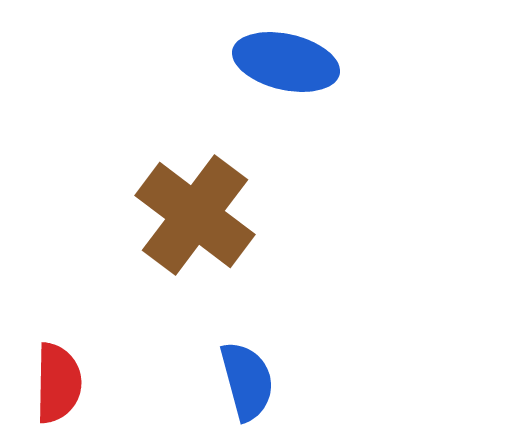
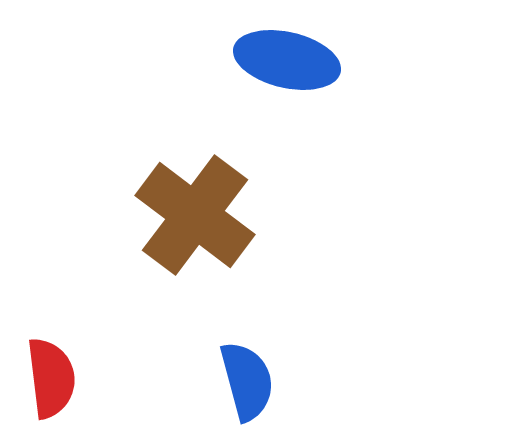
blue ellipse: moved 1 px right, 2 px up
red semicircle: moved 7 px left, 5 px up; rotated 8 degrees counterclockwise
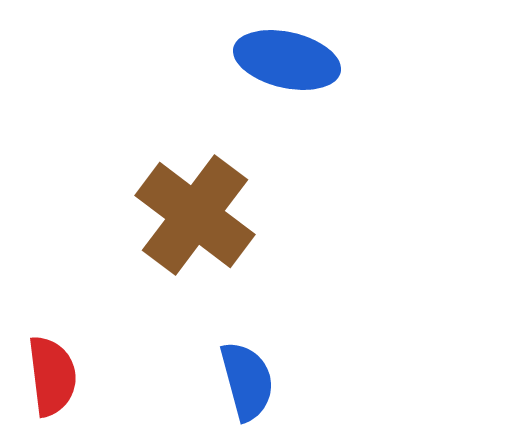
red semicircle: moved 1 px right, 2 px up
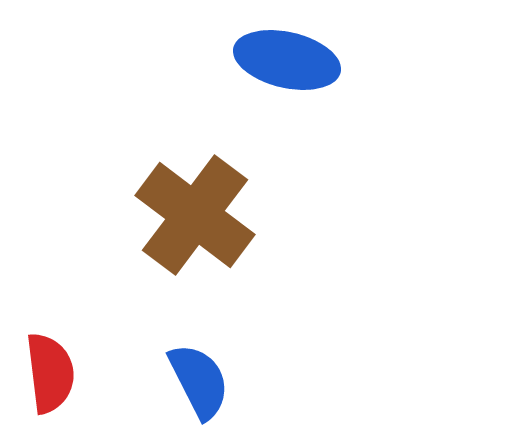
red semicircle: moved 2 px left, 3 px up
blue semicircle: moved 48 px left; rotated 12 degrees counterclockwise
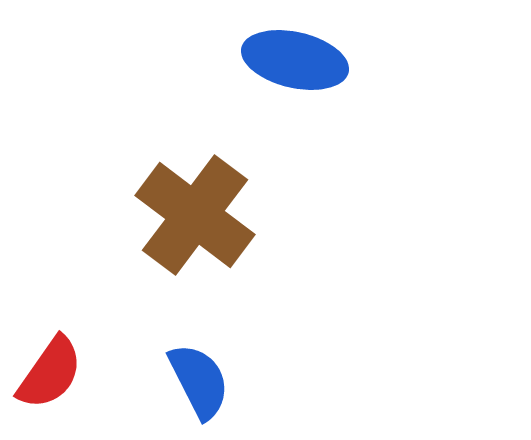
blue ellipse: moved 8 px right
red semicircle: rotated 42 degrees clockwise
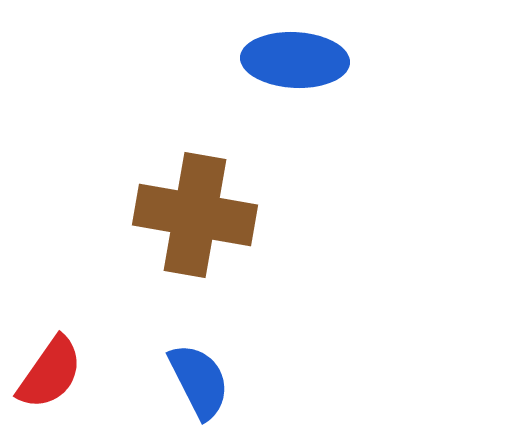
blue ellipse: rotated 10 degrees counterclockwise
brown cross: rotated 27 degrees counterclockwise
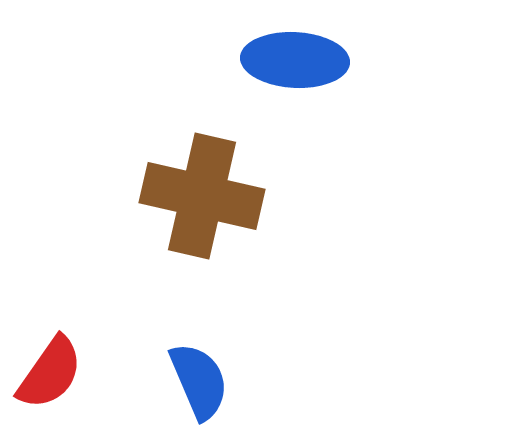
brown cross: moved 7 px right, 19 px up; rotated 3 degrees clockwise
blue semicircle: rotated 4 degrees clockwise
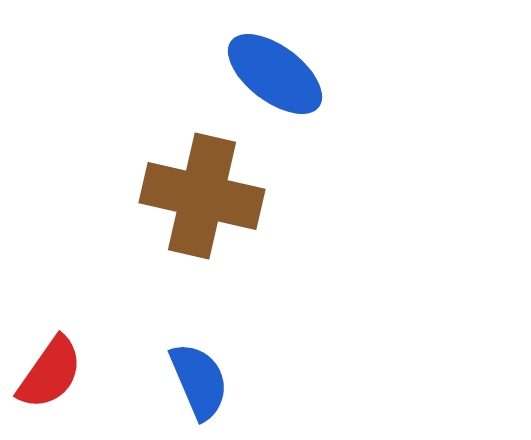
blue ellipse: moved 20 px left, 14 px down; rotated 34 degrees clockwise
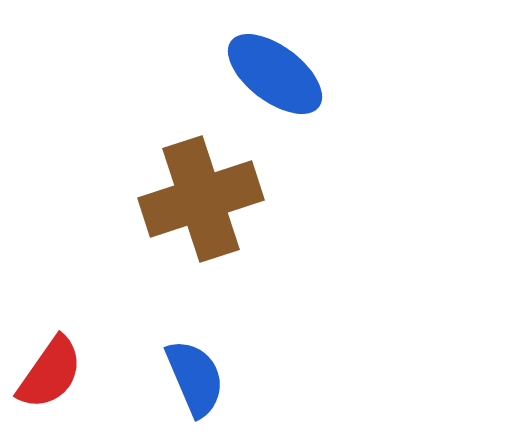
brown cross: moved 1 px left, 3 px down; rotated 31 degrees counterclockwise
blue semicircle: moved 4 px left, 3 px up
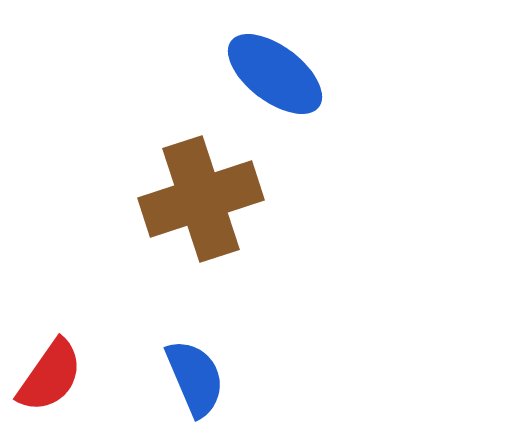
red semicircle: moved 3 px down
